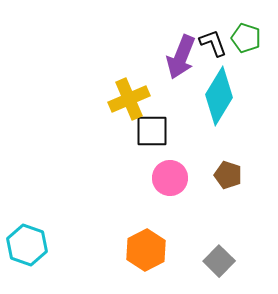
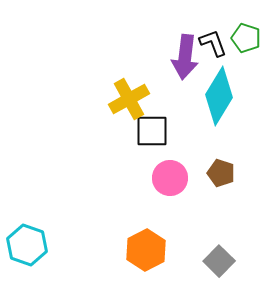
purple arrow: moved 4 px right; rotated 15 degrees counterclockwise
yellow cross: rotated 6 degrees counterclockwise
brown pentagon: moved 7 px left, 2 px up
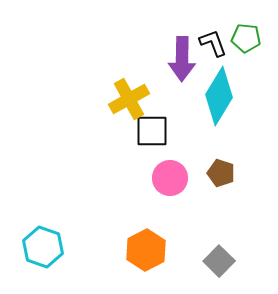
green pentagon: rotated 12 degrees counterclockwise
purple arrow: moved 3 px left, 2 px down; rotated 6 degrees counterclockwise
cyan hexagon: moved 16 px right, 2 px down
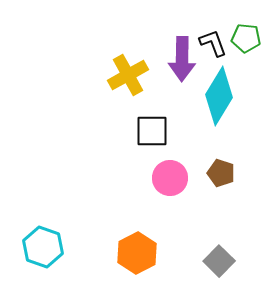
yellow cross: moved 1 px left, 24 px up
orange hexagon: moved 9 px left, 3 px down
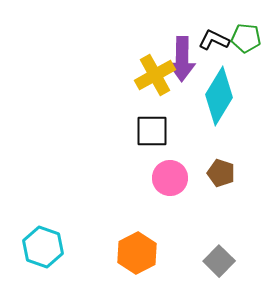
black L-shape: moved 1 px right, 3 px up; rotated 44 degrees counterclockwise
yellow cross: moved 27 px right
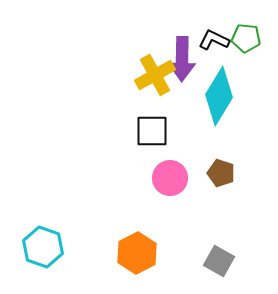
gray square: rotated 16 degrees counterclockwise
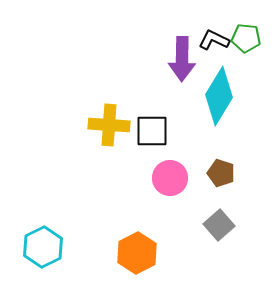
yellow cross: moved 46 px left, 50 px down; rotated 33 degrees clockwise
cyan hexagon: rotated 15 degrees clockwise
gray square: moved 36 px up; rotated 20 degrees clockwise
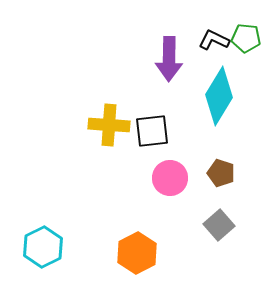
purple arrow: moved 13 px left
black square: rotated 6 degrees counterclockwise
